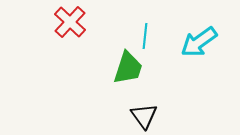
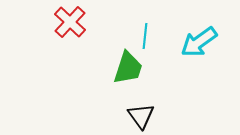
black triangle: moved 3 px left
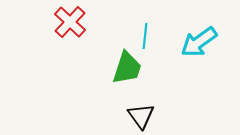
green trapezoid: moved 1 px left
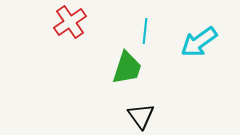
red cross: rotated 12 degrees clockwise
cyan line: moved 5 px up
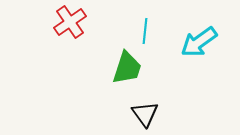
black triangle: moved 4 px right, 2 px up
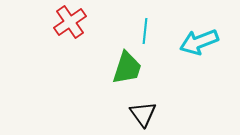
cyan arrow: rotated 15 degrees clockwise
black triangle: moved 2 px left
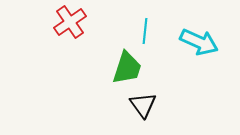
cyan arrow: rotated 135 degrees counterclockwise
black triangle: moved 9 px up
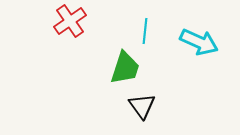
red cross: moved 1 px up
green trapezoid: moved 2 px left
black triangle: moved 1 px left, 1 px down
